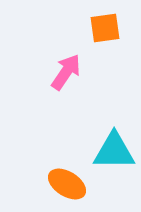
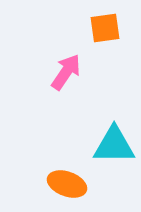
cyan triangle: moved 6 px up
orange ellipse: rotated 12 degrees counterclockwise
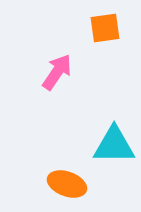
pink arrow: moved 9 px left
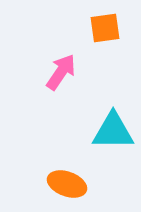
pink arrow: moved 4 px right
cyan triangle: moved 1 px left, 14 px up
